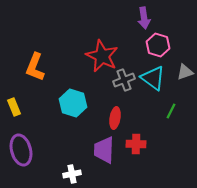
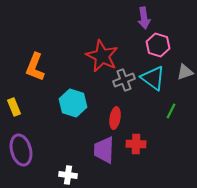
white cross: moved 4 px left, 1 px down; rotated 18 degrees clockwise
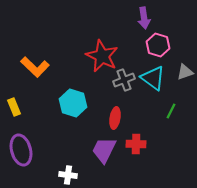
orange L-shape: rotated 68 degrees counterclockwise
purple trapezoid: rotated 24 degrees clockwise
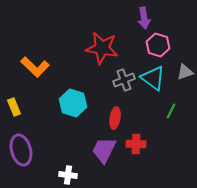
red star: moved 8 px up; rotated 16 degrees counterclockwise
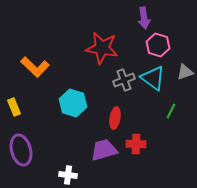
purple trapezoid: rotated 48 degrees clockwise
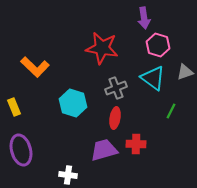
gray cross: moved 8 px left, 8 px down
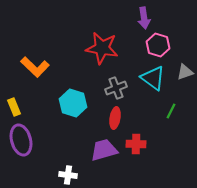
purple ellipse: moved 10 px up
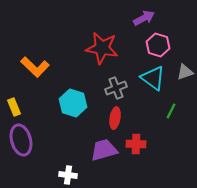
purple arrow: rotated 110 degrees counterclockwise
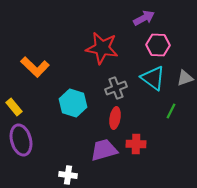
pink hexagon: rotated 15 degrees counterclockwise
gray triangle: moved 6 px down
yellow rectangle: rotated 18 degrees counterclockwise
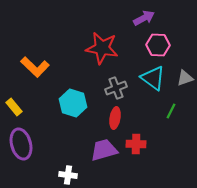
purple ellipse: moved 4 px down
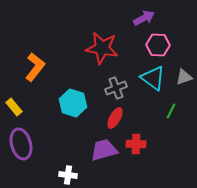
orange L-shape: rotated 96 degrees counterclockwise
gray triangle: moved 1 px left, 1 px up
red ellipse: rotated 20 degrees clockwise
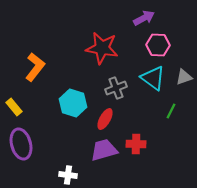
red ellipse: moved 10 px left, 1 px down
